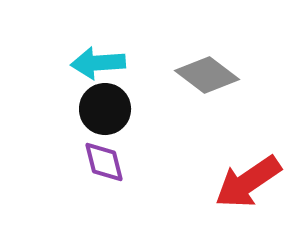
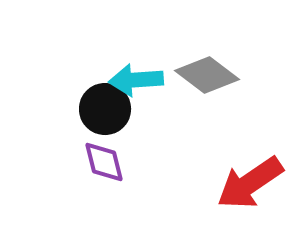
cyan arrow: moved 38 px right, 17 px down
red arrow: moved 2 px right, 1 px down
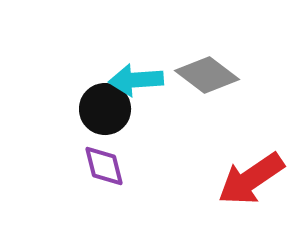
purple diamond: moved 4 px down
red arrow: moved 1 px right, 4 px up
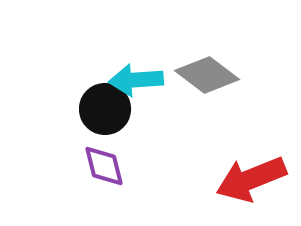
red arrow: rotated 12 degrees clockwise
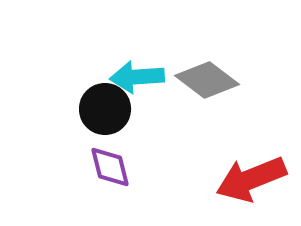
gray diamond: moved 5 px down
cyan arrow: moved 1 px right, 3 px up
purple diamond: moved 6 px right, 1 px down
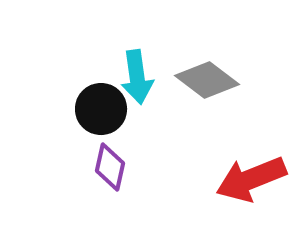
cyan arrow: rotated 94 degrees counterclockwise
black circle: moved 4 px left
purple diamond: rotated 27 degrees clockwise
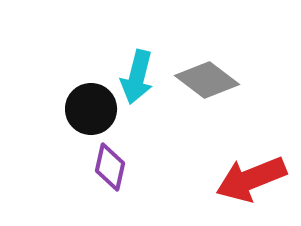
cyan arrow: rotated 22 degrees clockwise
black circle: moved 10 px left
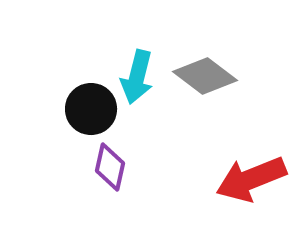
gray diamond: moved 2 px left, 4 px up
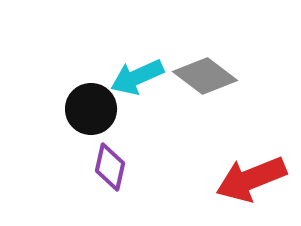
cyan arrow: rotated 52 degrees clockwise
